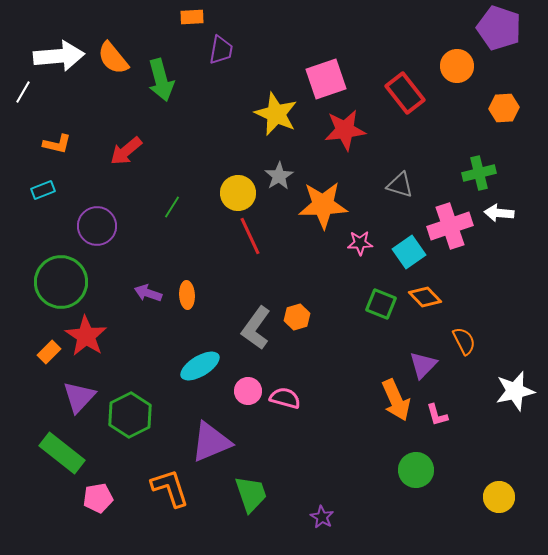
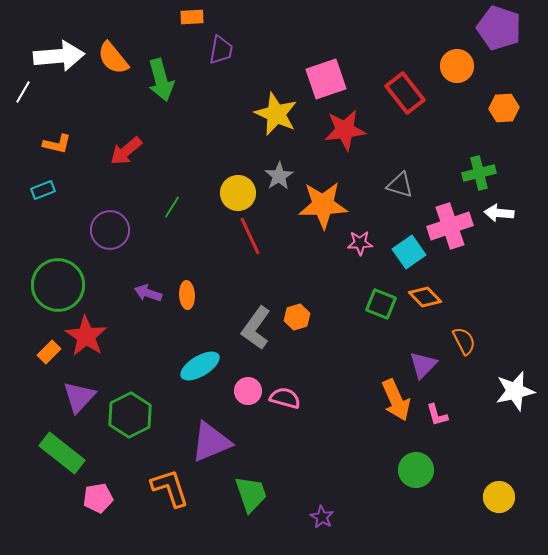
purple circle at (97, 226): moved 13 px right, 4 px down
green circle at (61, 282): moved 3 px left, 3 px down
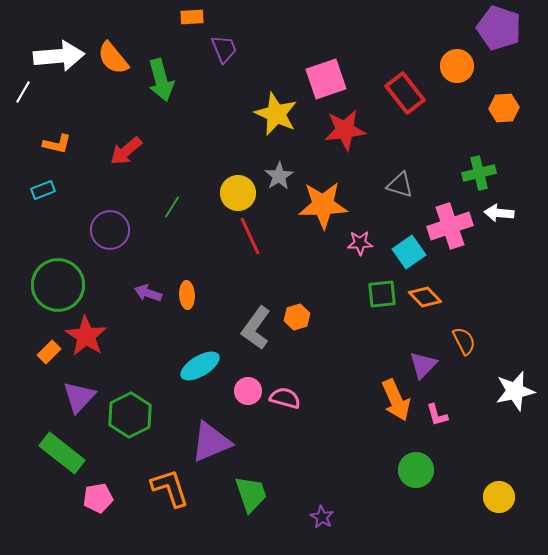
purple trapezoid at (221, 50): moved 3 px right, 1 px up; rotated 32 degrees counterclockwise
green square at (381, 304): moved 1 px right, 10 px up; rotated 28 degrees counterclockwise
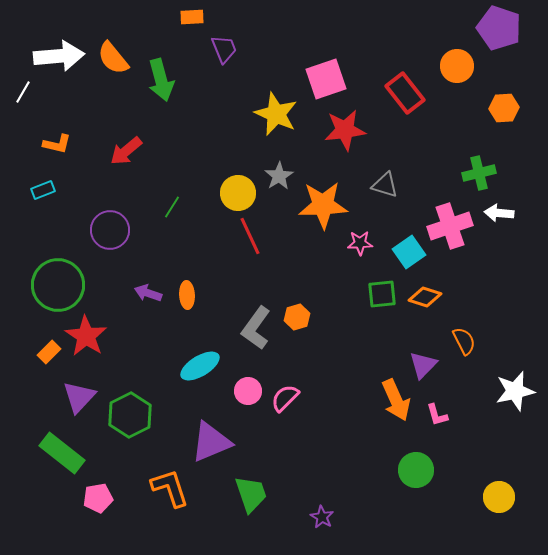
gray triangle at (400, 185): moved 15 px left
orange diamond at (425, 297): rotated 28 degrees counterclockwise
pink semicircle at (285, 398): rotated 60 degrees counterclockwise
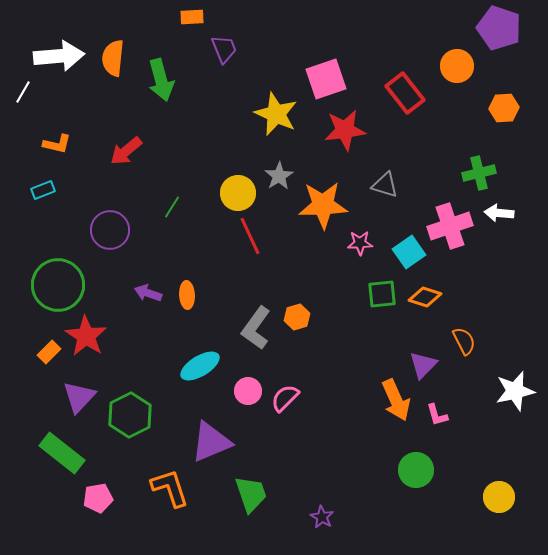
orange semicircle at (113, 58): rotated 45 degrees clockwise
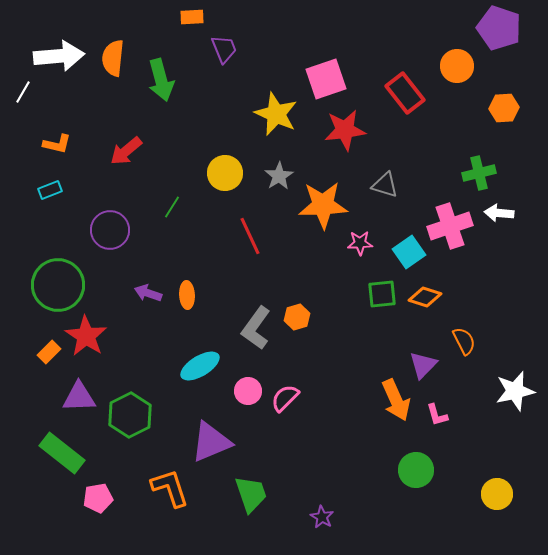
cyan rectangle at (43, 190): moved 7 px right
yellow circle at (238, 193): moved 13 px left, 20 px up
purple triangle at (79, 397): rotated 45 degrees clockwise
yellow circle at (499, 497): moved 2 px left, 3 px up
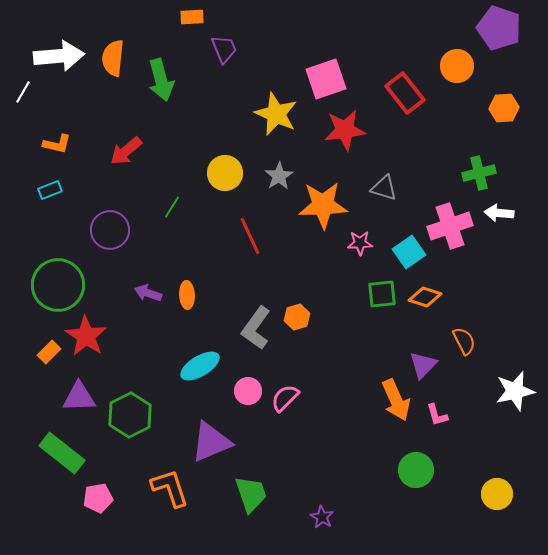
gray triangle at (385, 185): moved 1 px left, 3 px down
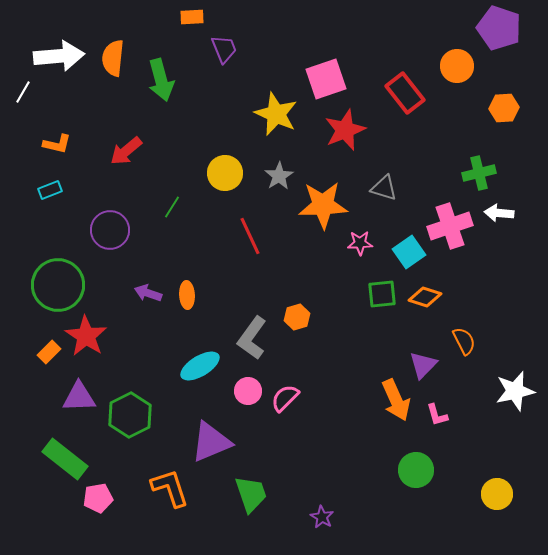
red star at (345, 130): rotated 15 degrees counterclockwise
gray L-shape at (256, 328): moved 4 px left, 10 px down
green rectangle at (62, 453): moved 3 px right, 6 px down
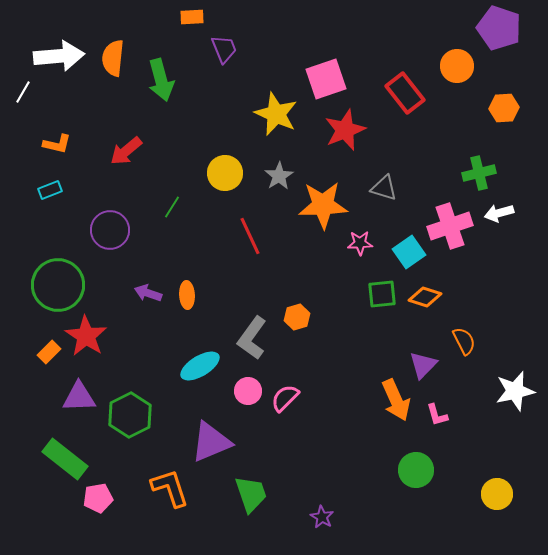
white arrow at (499, 213): rotated 20 degrees counterclockwise
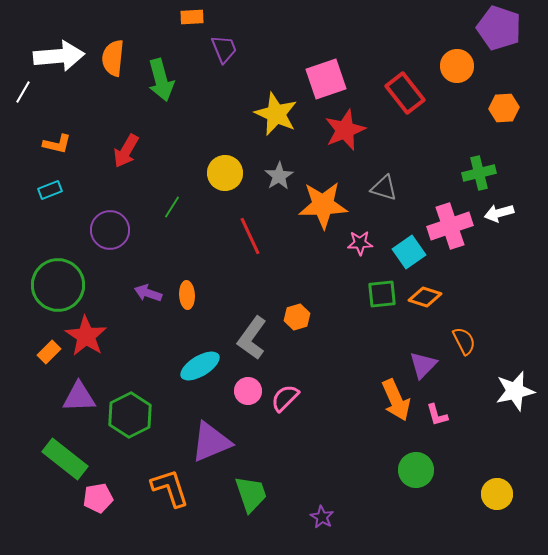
red arrow at (126, 151): rotated 20 degrees counterclockwise
